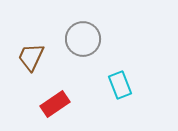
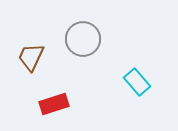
cyan rectangle: moved 17 px right, 3 px up; rotated 20 degrees counterclockwise
red rectangle: moved 1 px left; rotated 16 degrees clockwise
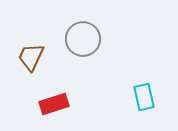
cyan rectangle: moved 7 px right, 15 px down; rotated 28 degrees clockwise
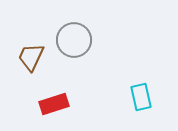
gray circle: moved 9 px left, 1 px down
cyan rectangle: moved 3 px left
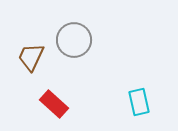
cyan rectangle: moved 2 px left, 5 px down
red rectangle: rotated 60 degrees clockwise
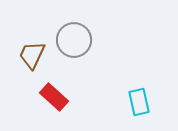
brown trapezoid: moved 1 px right, 2 px up
red rectangle: moved 7 px up
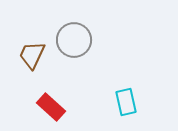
red rectangle: moved 3 px left, 10 px down
cyan rectangle: moved 13 px left
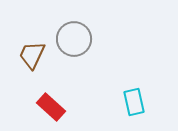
gray circle: moved 1 px up
cyan rectangle: moved 8 px right
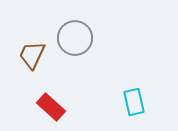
gray circle: moved 1 px right, 1 px up
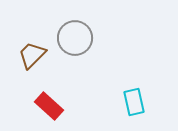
brown trapezoid: rotated 20 degrees clockwise
red rectangle: moved 2 px left, 1 px up
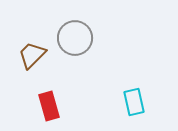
red rectangle: rotated 32 degrees clockwise
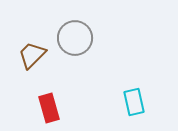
red rectangle: moved 2 px down
